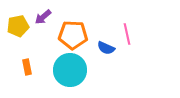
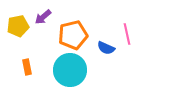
orange pentagon: rotated 16 degrees counterclockwise
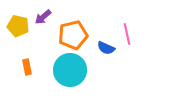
yellow pentagon: rotated 25 degrees clockwise
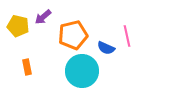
pink line: moved 2 px down
cyan circle: moved 12 px right, 1 px down
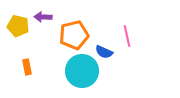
purple arrow: rotated 42 degrees clockwise
orange pentagon: moved 1 px right
blue semicircle: moved 2 px left, 4 px down
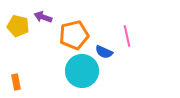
purple arrow: rotated 18 degrees clockwise
orange rectangle: moved 11 px left, 15 px down
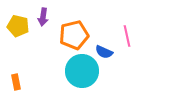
purple arrow: rotated 102 degrees counterclockwise
